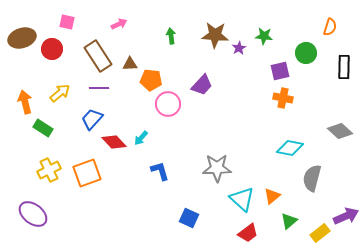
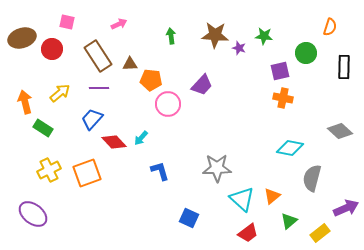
purple star: rotated 24 degrees counterclockwise
purple arrow: moved 8 px up
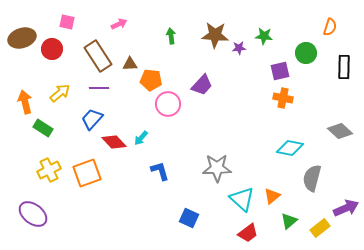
purple star: rotated 24 degrees counterclockwise
yellow rectangle: moved 5 px up
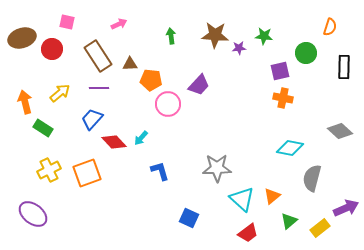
purple trapezoid: moved 3 px left
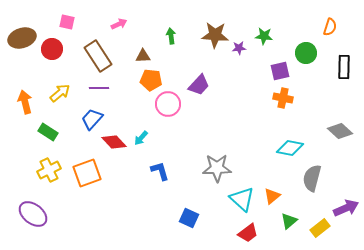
brown triangle: moved 13 px right, 8 px up
green rectangle: moved 5 px right, 4 px down
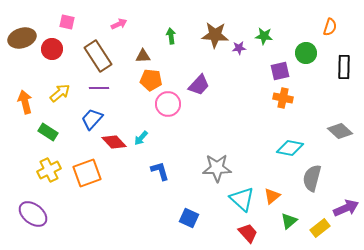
red trapezoid: rotated 95 degrees counterclockwise
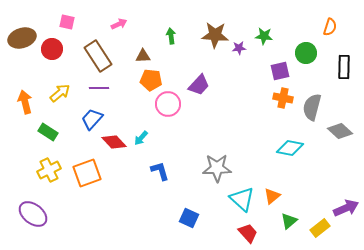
gray semicircle: moved 71 px up
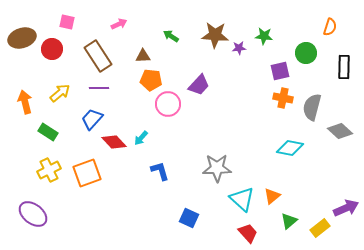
green arrow: rotated 49 degrees counterclockwise
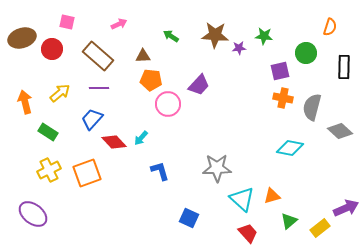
brown rectangle: rotated 16 degrees counterclockwise
orange triangle: rotated 24 degrees clockwise
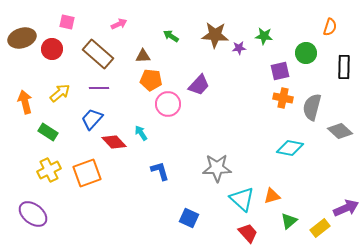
brown rectangle: moved 2 px up
cyan arrow: moved 5 px up; rotated 105 degrees clockwise
